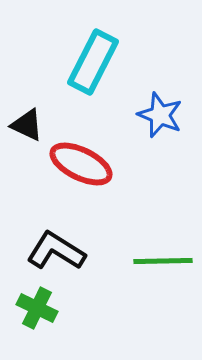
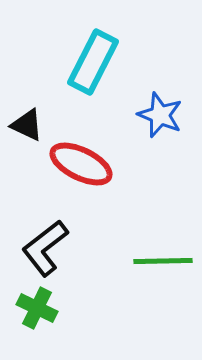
black L-shape: moved 11 px left, 3 px up; rotated 70 degrees counterclockwise
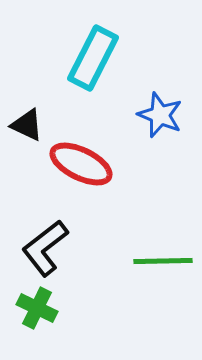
cyan rectangle: moved 4 px up
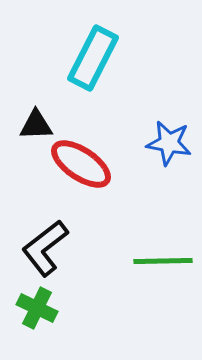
blue star: moved 9 px right, 28 px down; rotated 12 degrees counterclockwise
black triangle: moved 9 px right; rotated 27 degrees counterclockwise
red ellipse: rotated 8 degrees clockwise
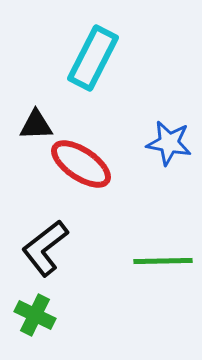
green cross: moved 2 px left, 7 px down
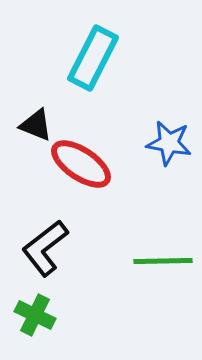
black triangle: rotated 24 degrees clockwise
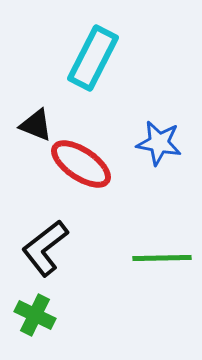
blue star: moved 10 px left
green line: moved 1 px left, 3 px up
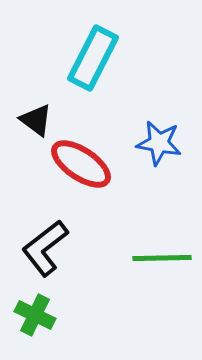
black triangle: moved 5 px up; rotated 15 degrees clockwise
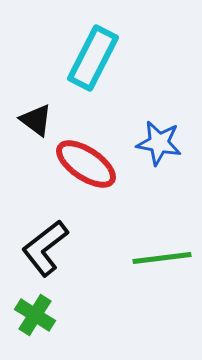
red ellipse: moved 5 px right
green line: rotated 6 degrees counterclockwise
green cross: rotated 6 degrees clockwise
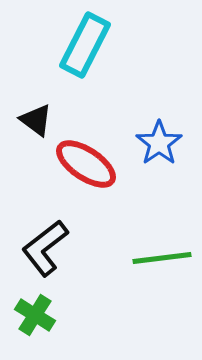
cyan rectangle: moved 8 px left, 13 px up
blue star: rotated 27 degrees clockwise
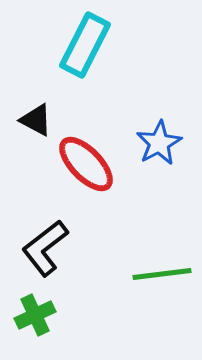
black triangle: rotated 9 degrees counterclockwise
blue star: rotated 6 degrees clockwise
red ellipse: rotated 12 degrees clockwise
green line: moved 16 px down
green cross: rotated 33 degrees clockwise
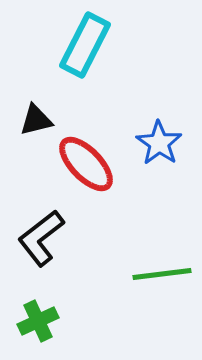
black triangle: rotated 42 degrees counterclockwise
blue star: rotated 9 degrees counterclockwise
black L-shape: moved 4 px left, 10 px up
green cross: moved 3 px right, 6 px down
